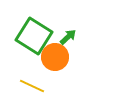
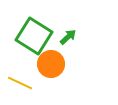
orange circle: moved 4 px left, 7 px down
yellow line: moved 12 px left, 3 px up
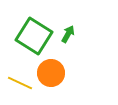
green arrow: moved 3 px up; rotated 18 degrees counterclockwise
orange circle: moved 9 px down
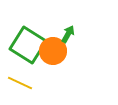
green square: moved 6 px left, 9 px down
orange circle: moved 2 px right, 22 px up
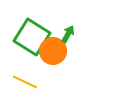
green square: moved 4 px right, 8 px up
yellow line: moved 5 px right, 1 px up
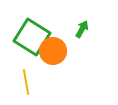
green arrow: moved 14 px right, 5 px up
yellow line: moved 1 px right; rotated 55 degrees clockwise
